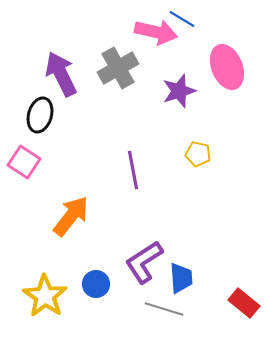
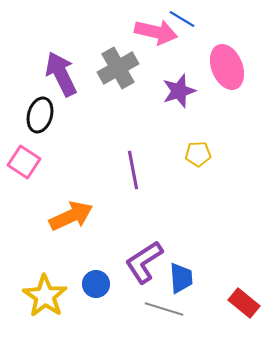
yellow pentagon: rotated 15 degrees counterclockwise
orange arrow: rotated 27 degrees clockwise
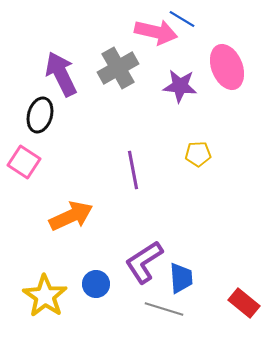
purple star: moved 1 px right, 5 px up; rotated 24 degrees clockwise
